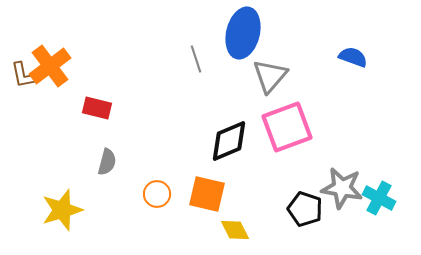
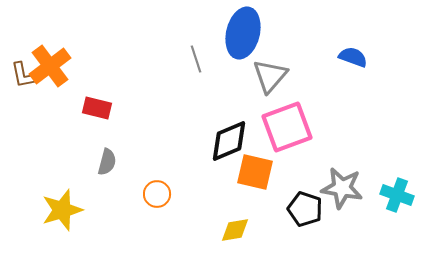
orange square: moved 48 px right, 22 px up
cyan cross: moved 18 px right, 3 px up; rotated 8 degrees counterclockwise
yellow diamond: rotated 72 degrees counterclockwise
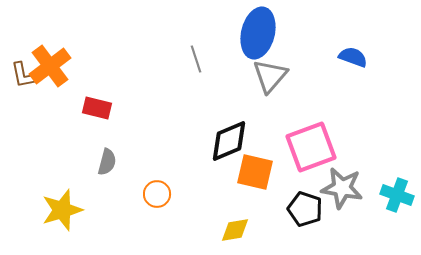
blue ellipse: moved 15 px right
pink square: moved 24 px right, 20 px down
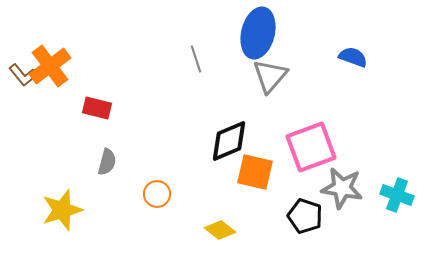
brown L-shape: rotated 28 degrees counterclockwise
black pentagon: moved 7 px down
yellow diamond: moved 15 px left; rotated 48 degrees clockwise
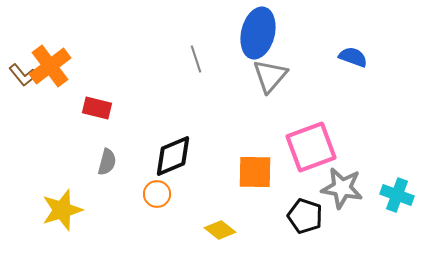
black diamond: moved 56 px left, 15 px down
orange square: rotated 12 degrees counterclockwise
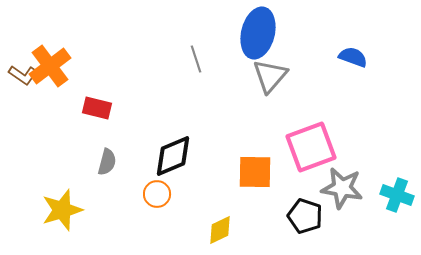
brown L-shape: rotated 16 degrees counterclockwise
yellow diamond: rotated 64 degrees counterclockwise
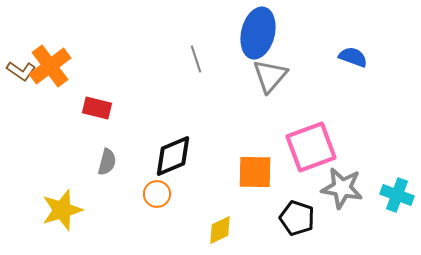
brown L-shape: moved 2 px left, 4 px up
black pentagon: moved 8 px left, 2 px down
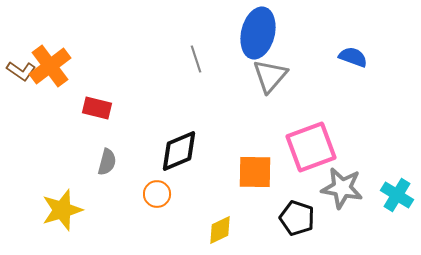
black diamond: moved 6 px right, 5 px up
cyan cross: rotated 12 degrees clockwise
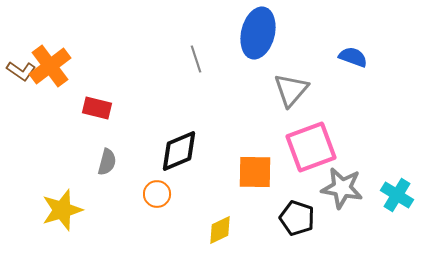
gray triangle: moved 21 px right, 14 px down
